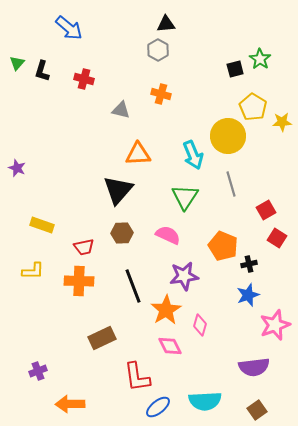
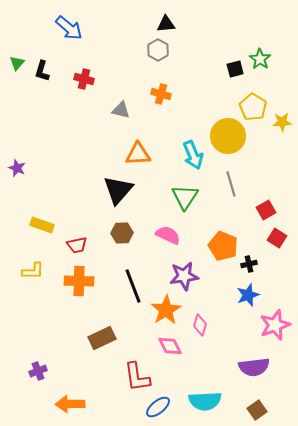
red trapezoid at (84, 247): moved 7 px left, 2 px up
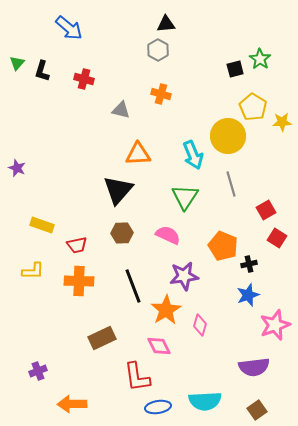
pink diamond at (170, 346): moved 11 px left
orange arrow at (70, 404): moved 2 px right
blue ellipse at (158, 407): rotated 30 degrees clockwise
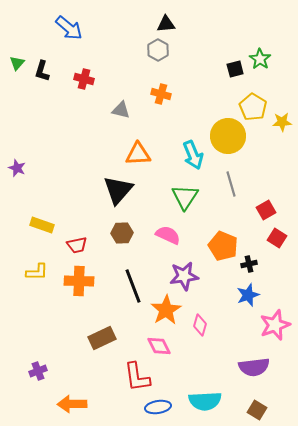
yellow L-shape at (33, 271): moved 4 px right, 1 px down
brown square at (257, 410): rotated 24 degrees counterclockwise
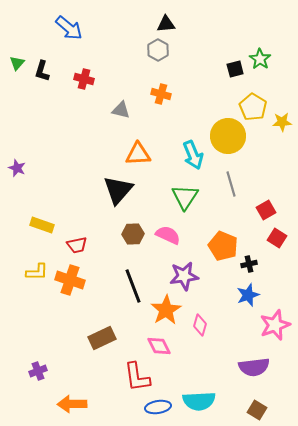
brown hexagon at (122, 233): moved 11 px right, 1 px down
orange cross at (79, 281): moved 9 px left, 1 px up; rotated 16 degrees clockwise
cyan semicircle at (205, 401): moved 6 px left
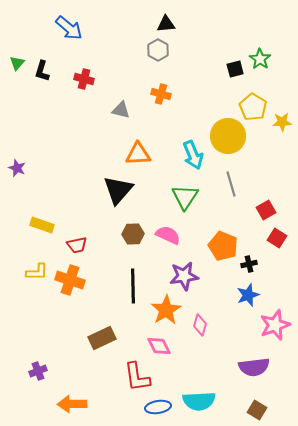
black line at (133, 286): rotated 20 degrees clockwise
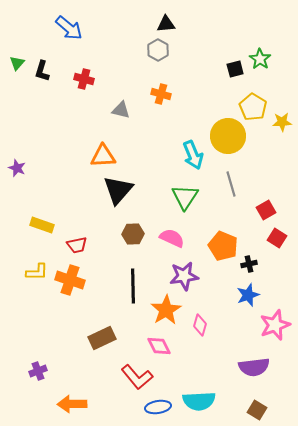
orange triangle at (138, 154): moved 35 px left, 2 px down
pink semicircle at (168, 235): moved 4 px right, 3 px down
red L-shape at (137, 377): rotated 32 degrees counterclockwise
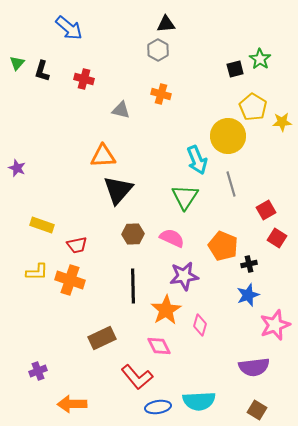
cyan arrow at (193, 155): moved 4 px right, 5 px down
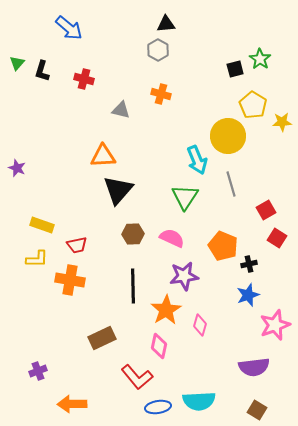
yellow pentagon at (253, 107): moved 2 px up
yellow L-shape at (37, 272): moved 13 px up
orange cross at (70, 280): rotated 8 degrees counterclockwise
pink diamond at (159, 346): rotated 40 degrees clockwise
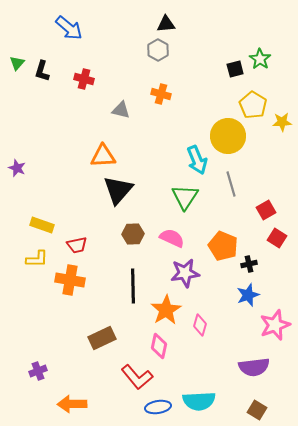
purple star at (184, 276): moved 1 px right, 3 px up
